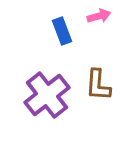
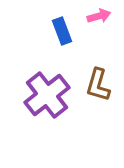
brown L-shape: rotated 12 degrees clockwise
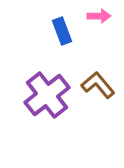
pink arrow: rotated 15 degrees clockwise
brown L-shape: rotated 124 degrees clockwise
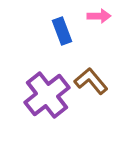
brown L-shape: moved 7 px left, 4 px up
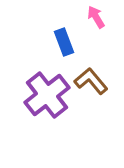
pink arrow: moved 3 px left, 1 px down; rotated 120 degrees counterclockwise
blue rectangle: moved 2 px right, 11 px down
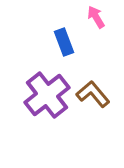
brown L-shape: moved 2 px right, 13 px down
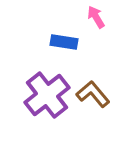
blue rectangle: rotated 60 degrees counterclockwise
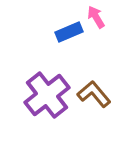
blue rectangle: moved 5 px right, 10 px up; rotated 32 degrees counterclockwise
brown L-shape: moved 1 px right
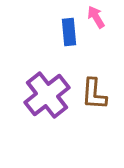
blue rectangle: rotated 72 degrees counterclockwise
brown L-shape: rotated 136 degrees counterclockwise
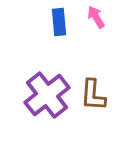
blue rectangle: moved 10 px left, 10 px up
brown L-shape: moved 1 px left, 1 px down
